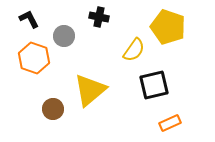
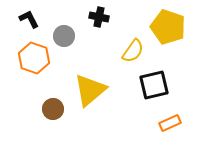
yellow semicircle: moved 1 px left, 1 px down
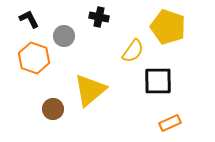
black square: moved 4 px right, 4 px up; rotated 12 degrees clockwise
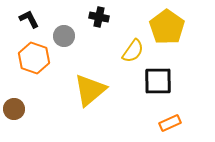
yellow pentagon: moved 1 px left; rotated 16 degrees clockwise
brown circle: moved 39 px left
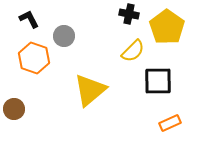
black cross: moved 30 px right, 3 px up
yellow semicircle: rotated 10 degrees clockwise
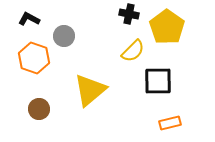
black L-shape: rotated 35 degrees counterclockwise
brown circle: moved 25 px right
orange rectangle: rotated 10 degrees clockwise
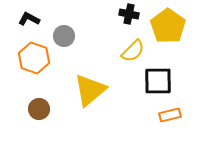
yellow pentagon: moved 1 px right, 1 px up
orange rectangle: moved 8 px up
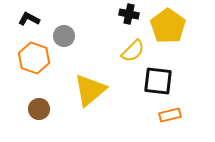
black square: rotated 8 degrees clockwise
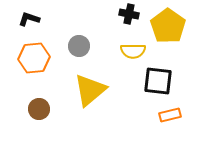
black L-shape: rotated 10 degrees counterclockwise
gray circle: moved 15 px right, 10 px down
yellow semicircle: rotated 45 degrees clockwise
orange hexagon: rotated 24 degrees counterclockwise
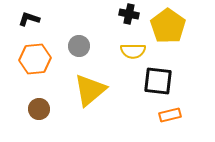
orange hexagon: moved 1 px right, 1 px down
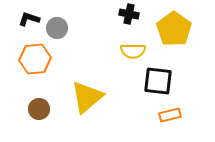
yellow pentagon: moved 6 px right, 3 px down
gray circle: moved 22 px left, 18 px up
yellow triangle: moved 3 px left, 7 px down
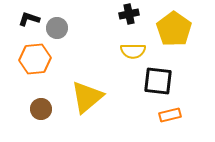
black cross: rotated 24 degrees counterclockwise
brown circle: moved 2 px right
